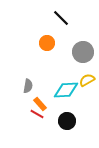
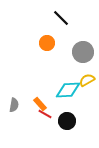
gray semicircle: moved 14 px left, 19 px down
cyan diamond: moved 2 px right
red line: moved 8 px right
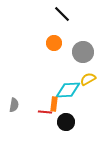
black line: moved 1 px right, 4 px up
orange circle: moved 7 px right
yellow semicircle: moved 1 px right, 1 px up
orange rectangle: moved 14 px right; rotated 48 degrees clockwise
red line: moved 2 px up; rotated 24 degrees counterclockwise
black circle: moved 1 px left, 1 px down
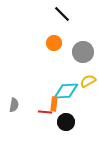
yellow semicircle: moved 2 px down
cyan diamond: moved 2 px left, 1 px down
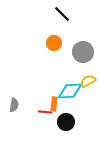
cyan diamond: moved 4 px right
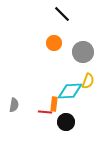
yellow semicircle: rotated 140 degrees clockwise
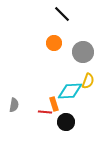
orange rectangle: rotated 24 degrees counterclockwise
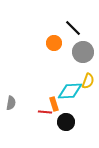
black line: moved 11 px right, 14 px down
gray semicircle: moved 3 px left, 2 px up
